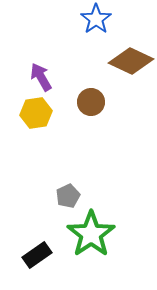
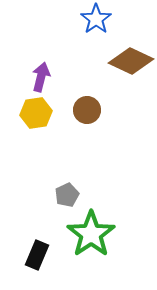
purple arrow: rotated 44 degrees clockwise
brown circle: moved 4 px left, 8 px down
gray pentagon: moved 1 px left, 1 px up
black rectangle: rotated 32 degrees counterclockwise
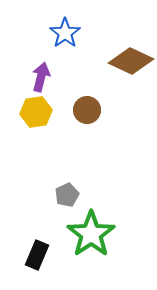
blue star: moved 31 px left, 14 px down
yellow hexagon: moved 1 px up
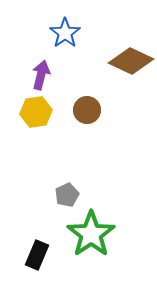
purple arrow: moved 2 px up
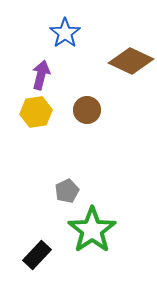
gray pentagon: moved 4 px up
green star: moved 1 px right, 4 px up
black rectangle: rotated 20 degrees clockwise
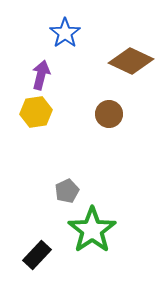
brown circle: moved 22 px right, 4 px down
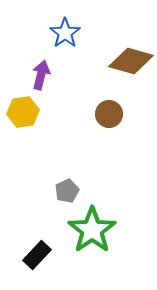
brown diamond: rotated 9 degrees counterclockwise
yellow hexagon: moved 13 px left
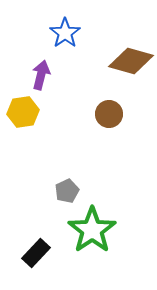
black rectangle: moved 1 px left, 2 px up
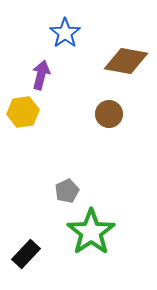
brown diamond: moved 5 px left; rotated 6 degrees counterclockwise
green star: moved 1 px left, 2 px down
black rectangle: moved 10 px left, 1 px down
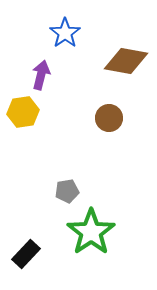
brown circle: moved 4 px down
gray pentagon: rotated 15 degrees clockwise
